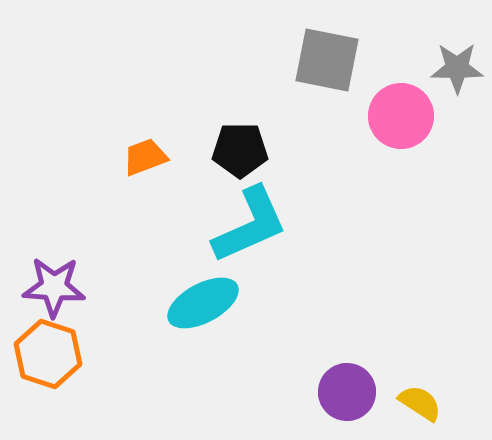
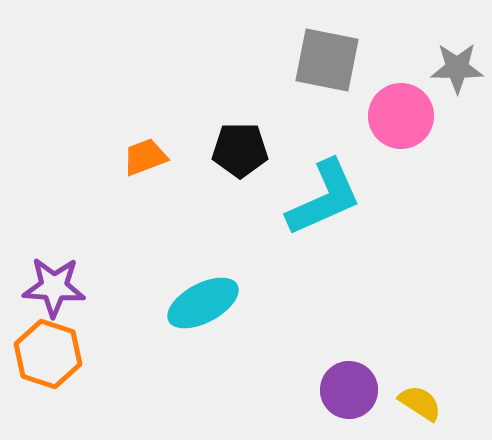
cyan L-shape: moved 74 px right, 27 px up
purple circle: moved 2 px right, 2 px up
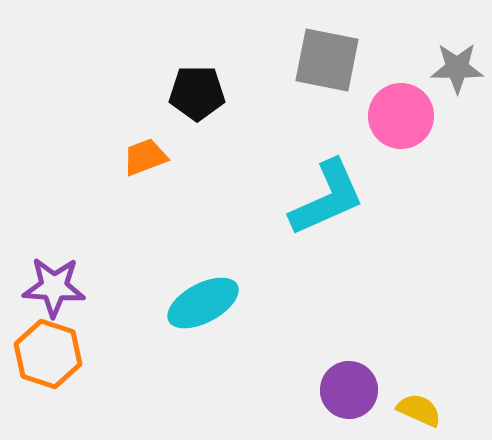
black pentagon: moved 43 px left, 57 px up
cyan L-shape: moved 3 px right
yellow semicircle: moved 1 px left, 7 px down; rotated 9 degrees counterclockwise
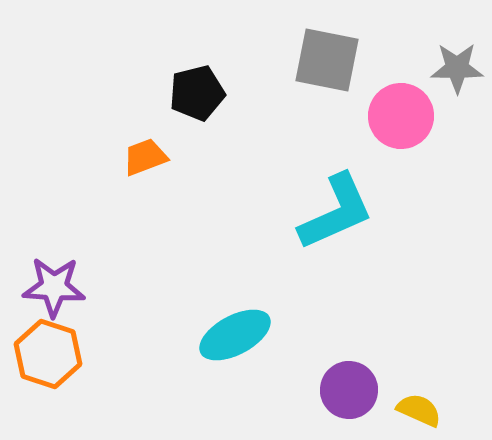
black pentagon: rotated 14 degrees counterclockwise
cyan L-shape: moved 9 px right, 14 px down
cyan ellipse: moved 32 px right, 32 px down
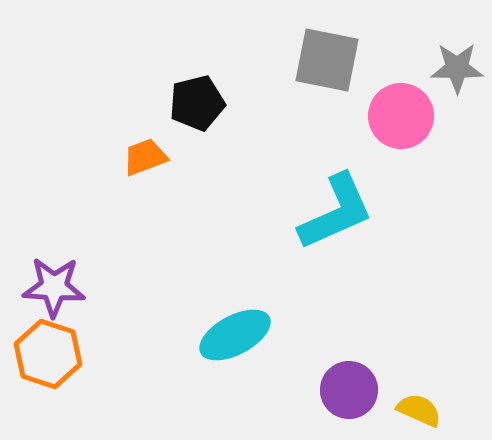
black pentagon: moved 10 px down
